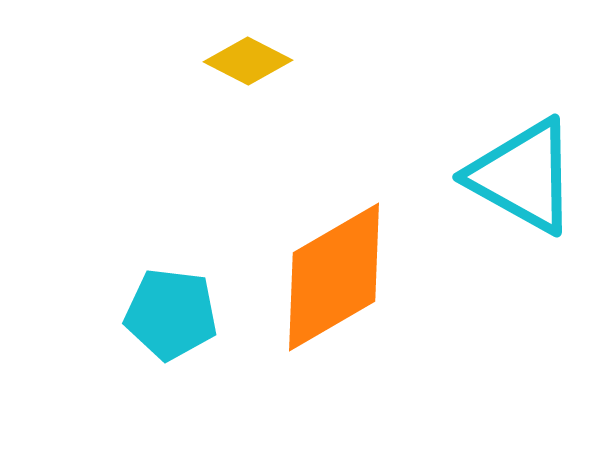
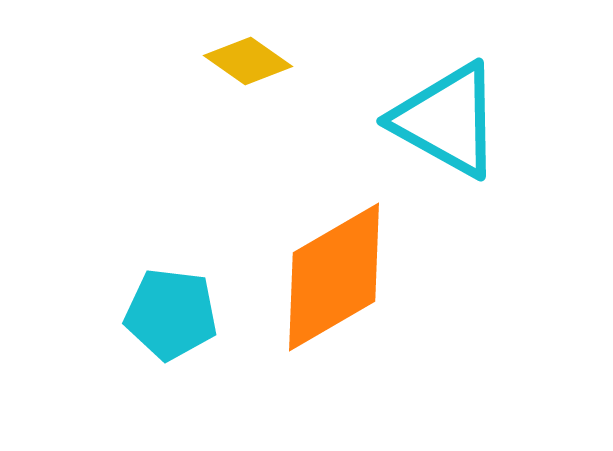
yellow diamond: rotated 8 degrees clockwise
cyan triangle: moved 76 px left, 56 px up
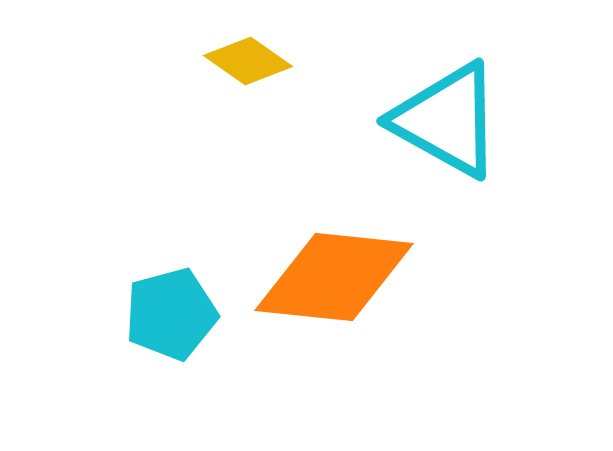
orange diamond: rotated 36 degrees clockwise
cyan pentagon: rotated 22 degrees counterclockwise
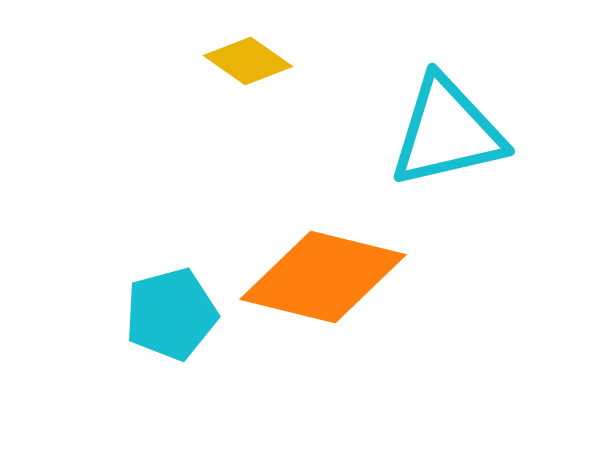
cyan triangle: moved 12 px down; rotated 42 degrees counterclockwise
orange diamond: moved 11 px left; rotated 8 degrees clockwise
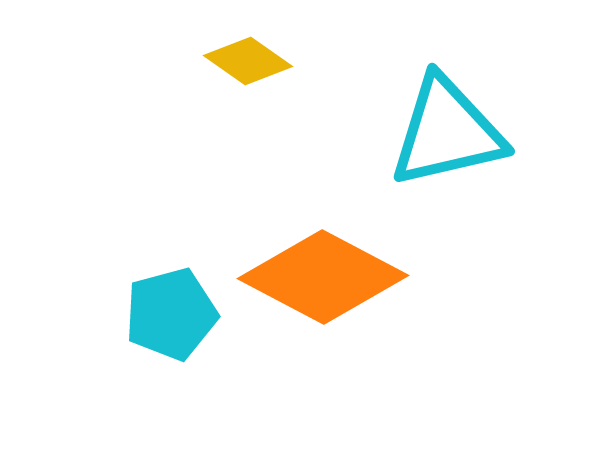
orange diamond: rotated 14 degrees clockwise
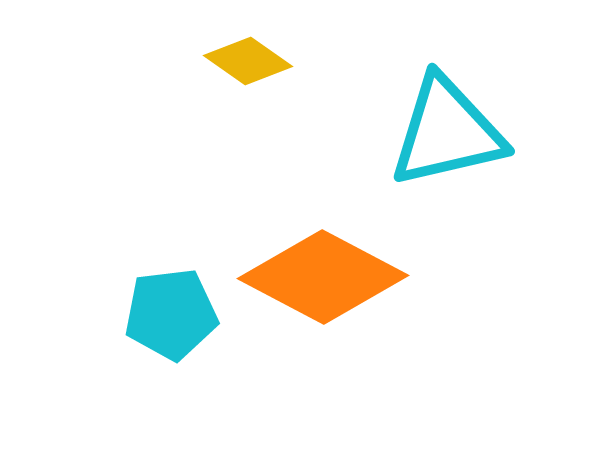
cyan pentagon: rotated 8 degrees clockwise
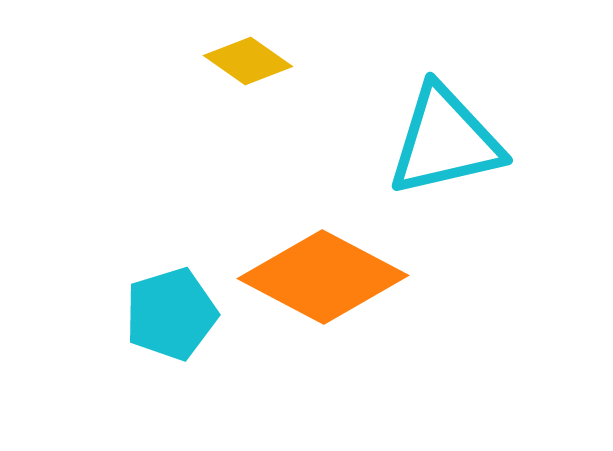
cyan triangle: moved 2 px left, 9 px down
cyan pentagon: rotated 10 degrees counterclockwise
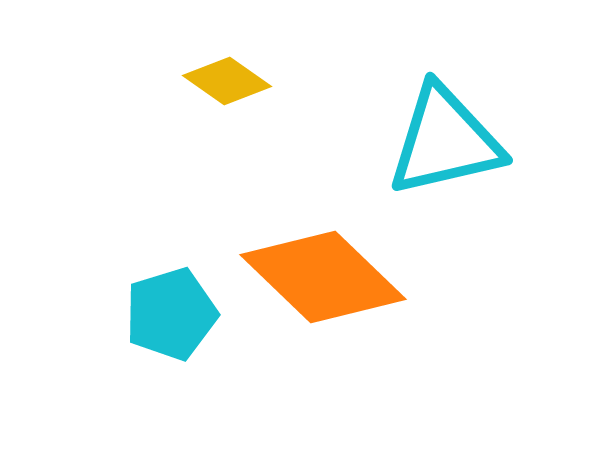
yellow diamond: moved 21 px left, 20 px down
orange diamond: rotated 16 degrees clockwise
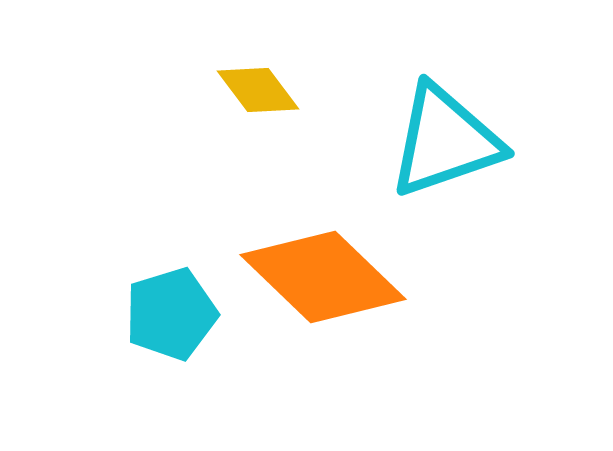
yellow diamond: moved 31 px right, 9 px down; rotated 18 degrees clockwise
cyan triangle: rotated 6 degrees counterclockwise
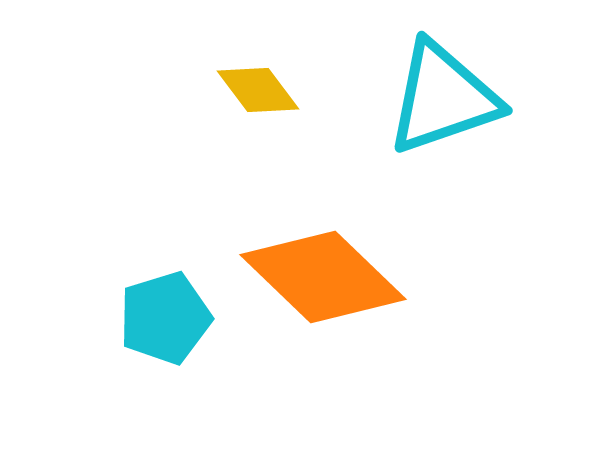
cyan triangle: moved 2 px left, 43 px up
cyan pentagon: moved 6 px left, 4 px down
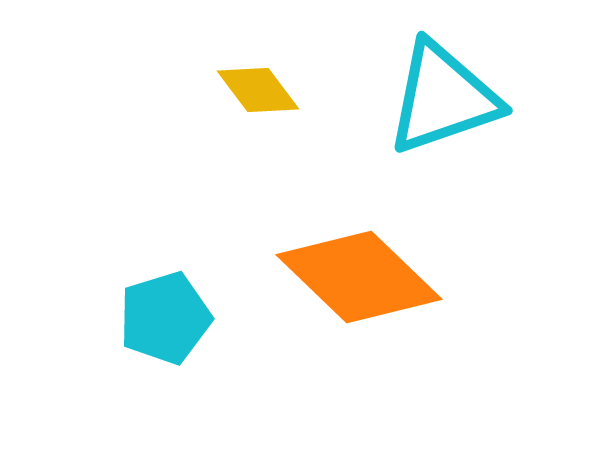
orange diamond: moved 36 px right
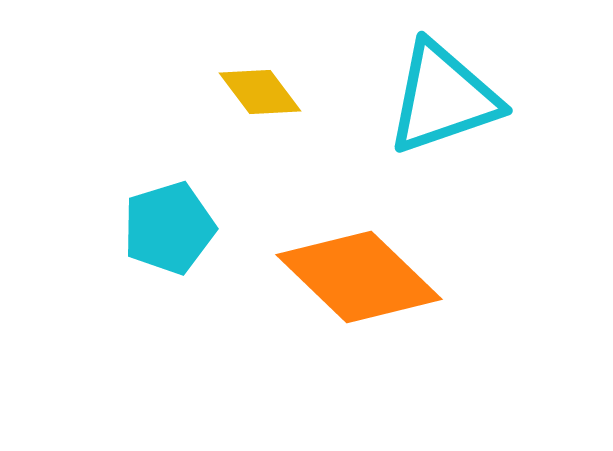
yellow diamond: moved 2 px right, 2 px down
cyan pentagon: moved 4 px right, 90 px up
